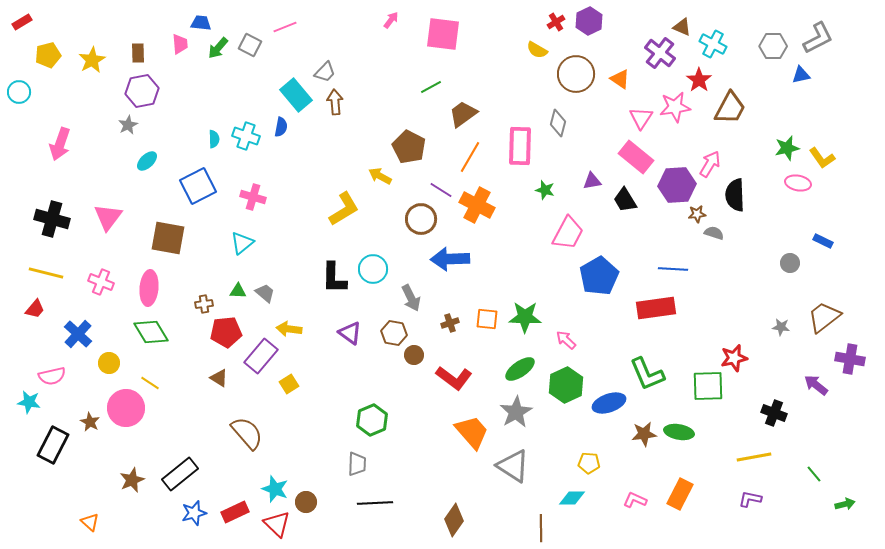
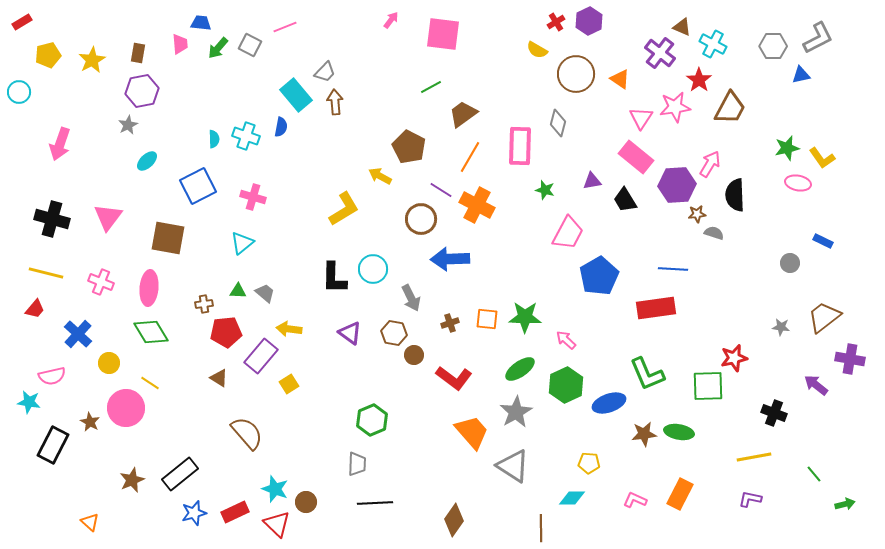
brown rectangle at (138, 53): rotated 12 degrees clockwise
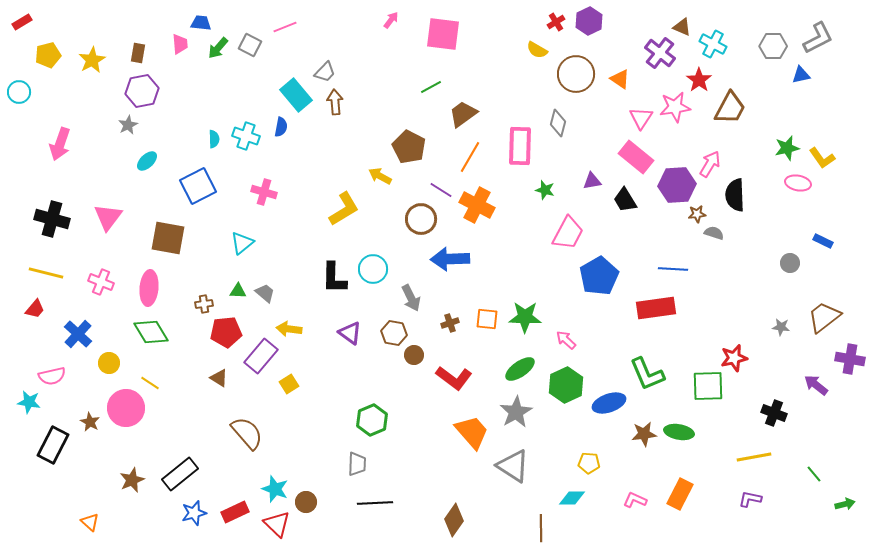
pink cross at (253, 197): moved 11 px right, 5 px up
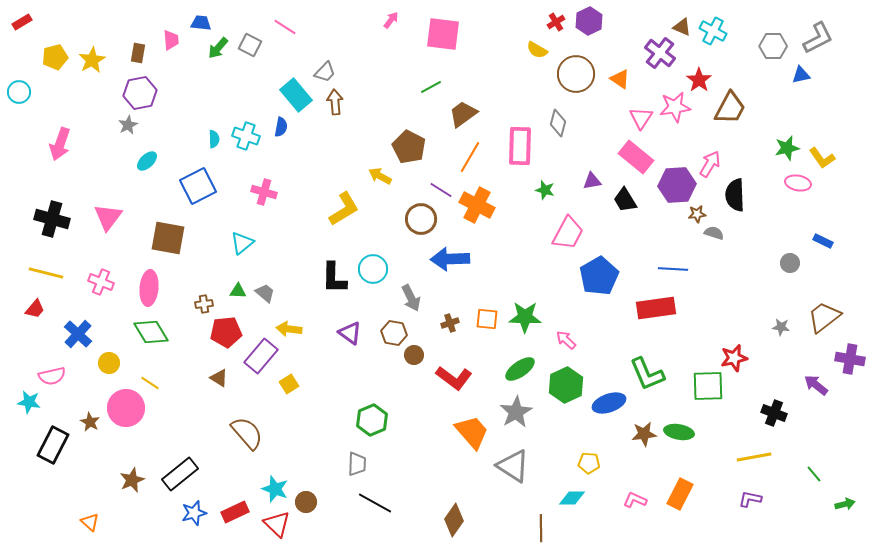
pink line at (285, 27): rotated 55 degrees clockwise
pink trapezoid at (180, 44): moved 9 px left, 4 px up
cyan cross at (713, 44): moved 13 px up
yellow pentagon at (48, 55): moved 7 px right, 2 px down
purple hexagon at (142, 91): moved 2 px left, 2 px down
black line at (375, 503): rotated 32 degrees clockwise
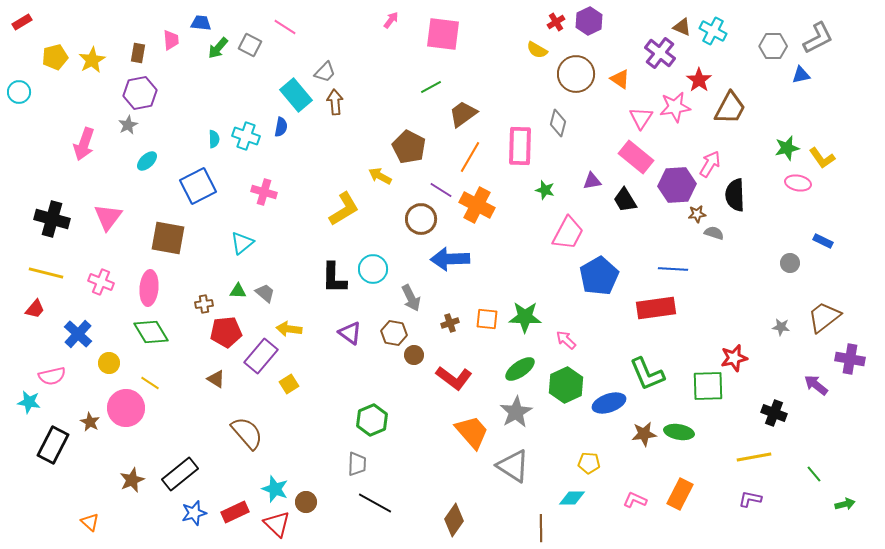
pink arrow at (60, 144): moved 24 px right
brown triangle at (219, 378): moved 3 px left, 1 px down
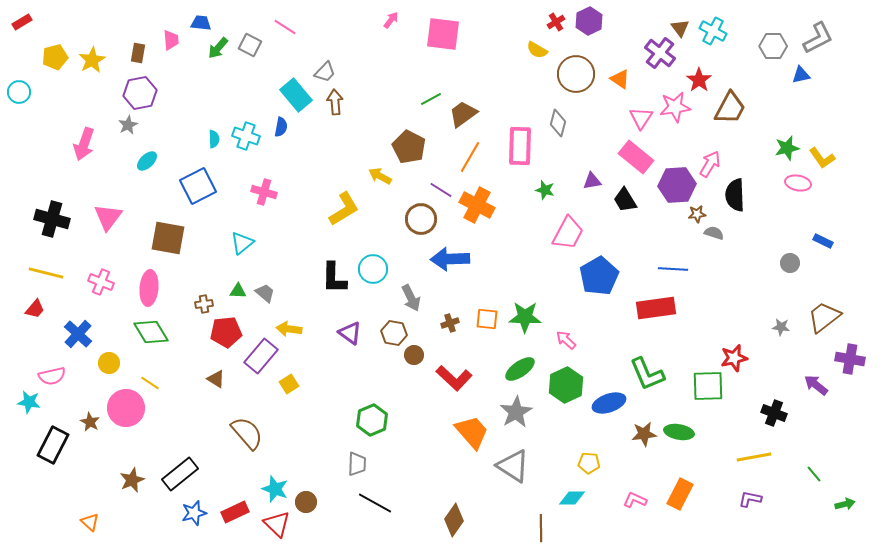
brown triangle at (682, 27): moved 2 px left, 1 px down; rotated 30 degrees clockwise
green line at (431, 87): moved 12 px down
red L-shape at (454, 378): rotated 6 degrees clockwise
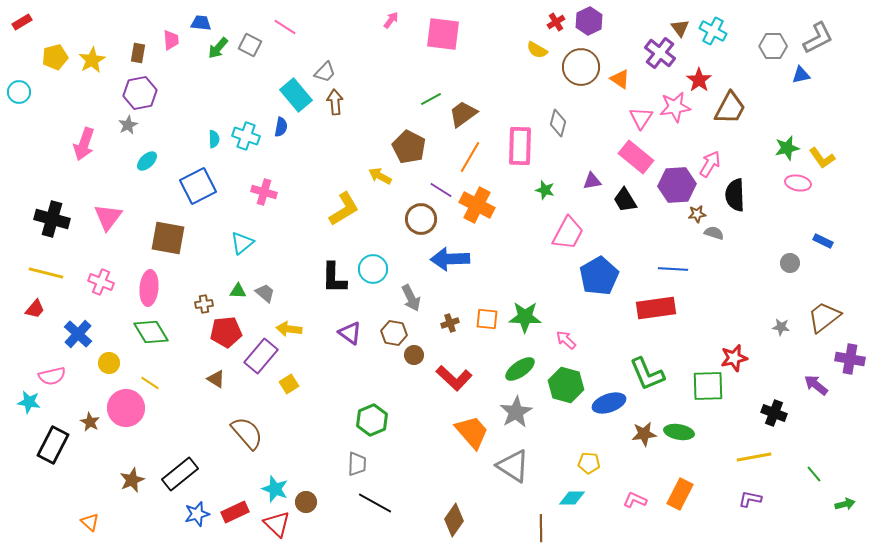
brown circle at (576, 74): moved 5 px right, 7 px up
green hexagon at (566, 385): rotated 20 degrees counterclockwise
blue star at (194, 513): moved 3 px right, 1 px down
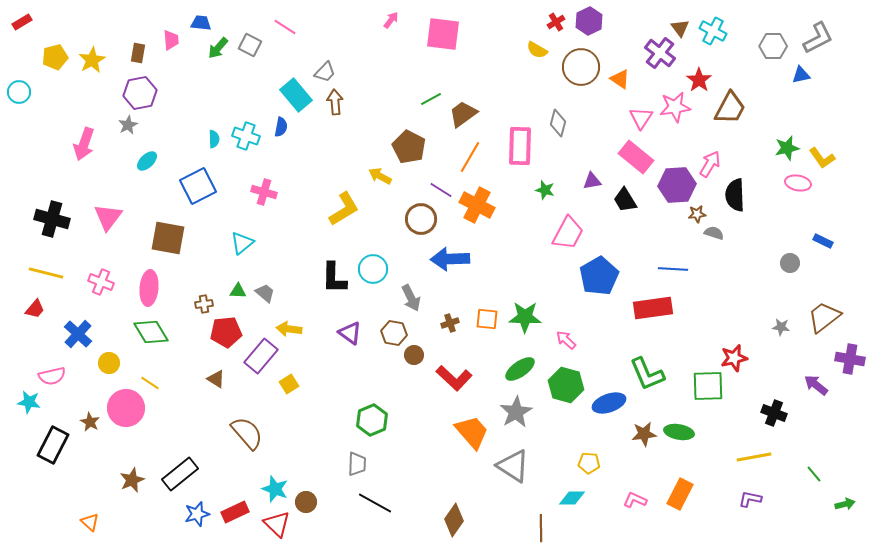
red rectangle at (656, 308): moved 3 px left
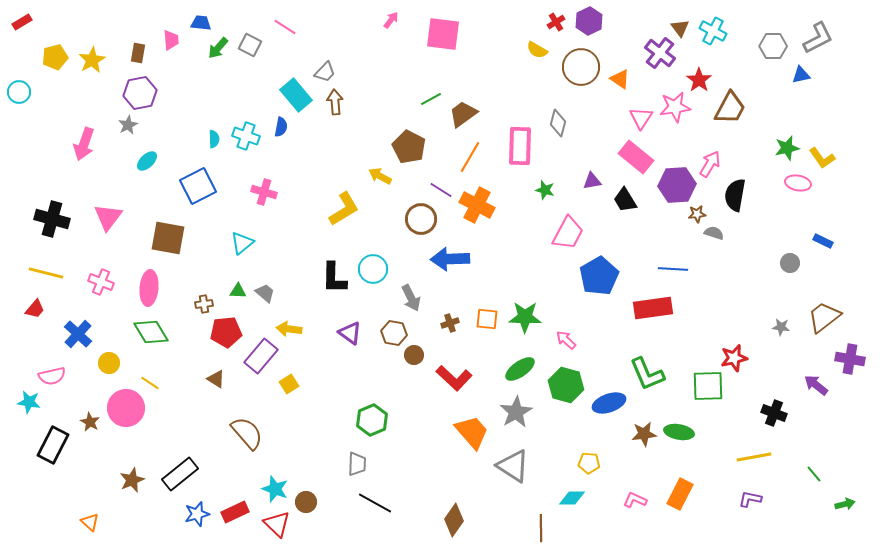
black semicircle at (735, 195): rotated 12 degrees clockwise
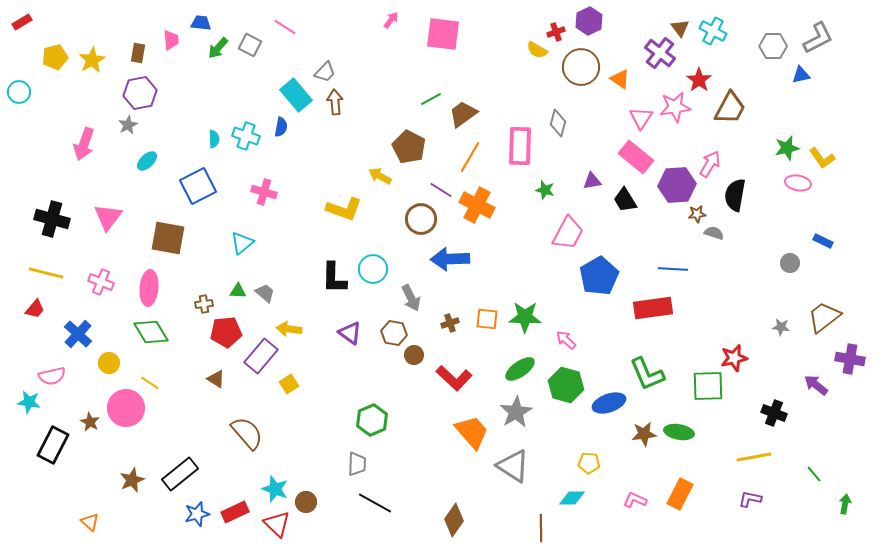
red cross at (556, 22): moved 10 px down; rotated 12 degrees clockwise
yellow L-shape at (344, 209): rotated 51 degrees clockwise
green arrow at (845, 504): rotated 66 degrees counterclockwise
